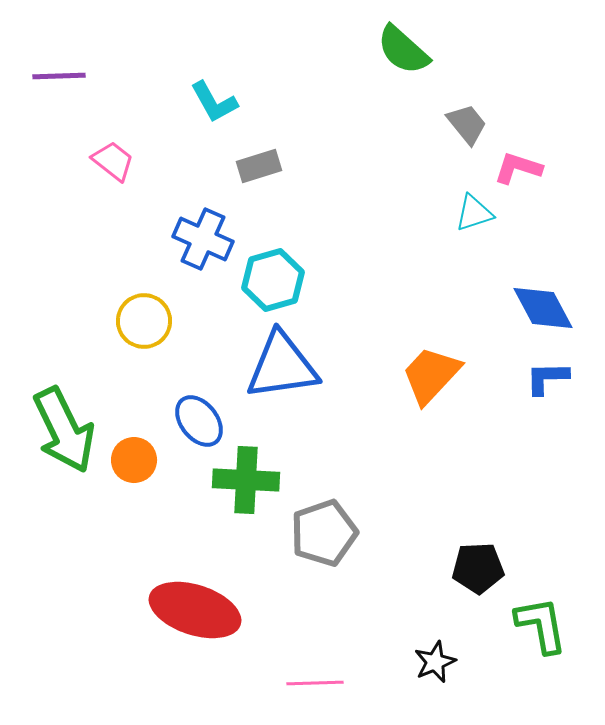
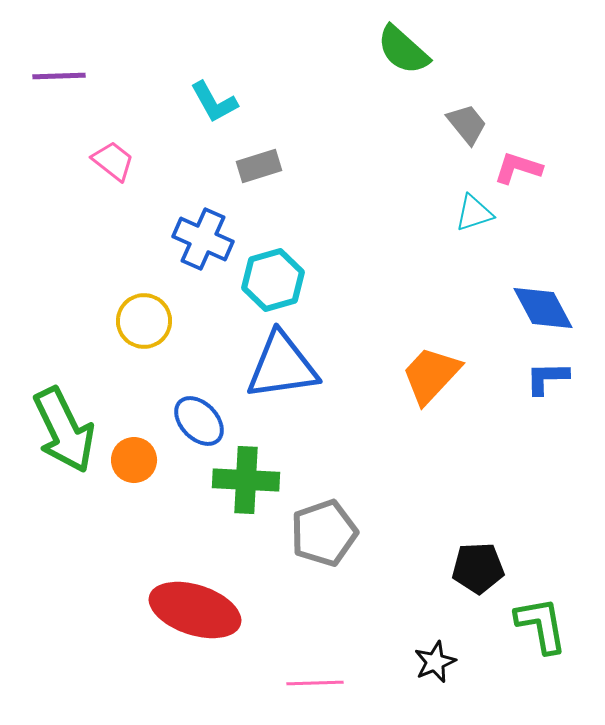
blue ellipse: rotated 6 degrees counterclockwise
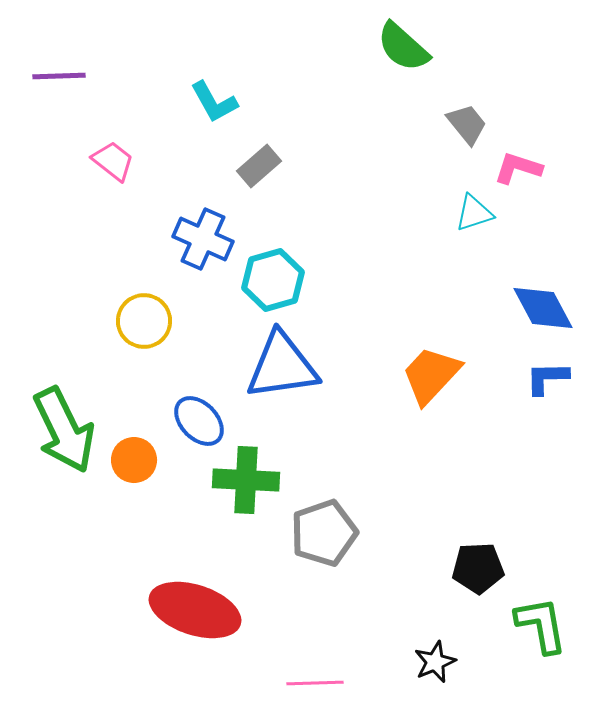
green semicircle: moved 3 px up
gray rectangle: rotated 24 degrees counterclockwise
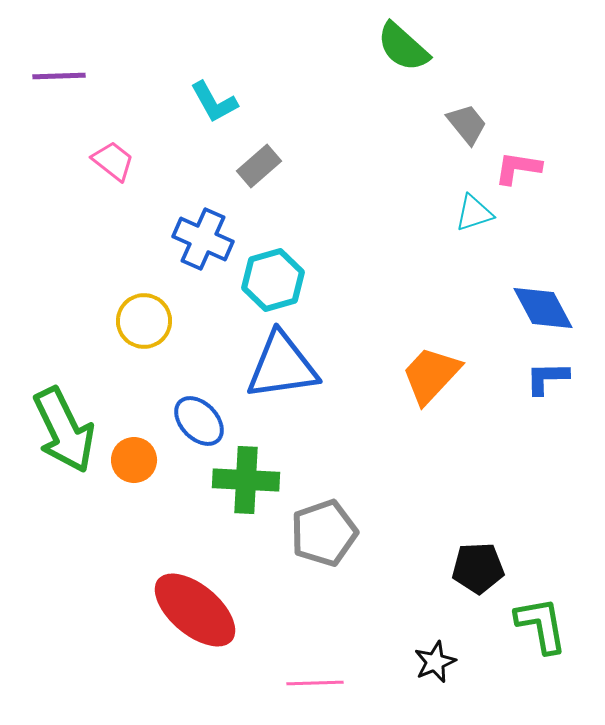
pink L-shape: rotated 9 degrees counterclockwise
red ellipse: rotated 22 degrees clockwise
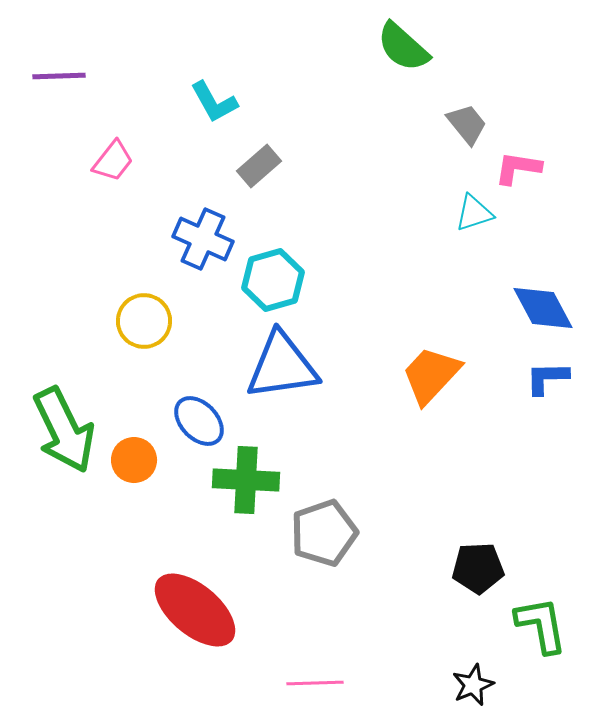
pink trapezoid: rotated 90 degrees clockwise
black star: moved 38 px right, 23 px down
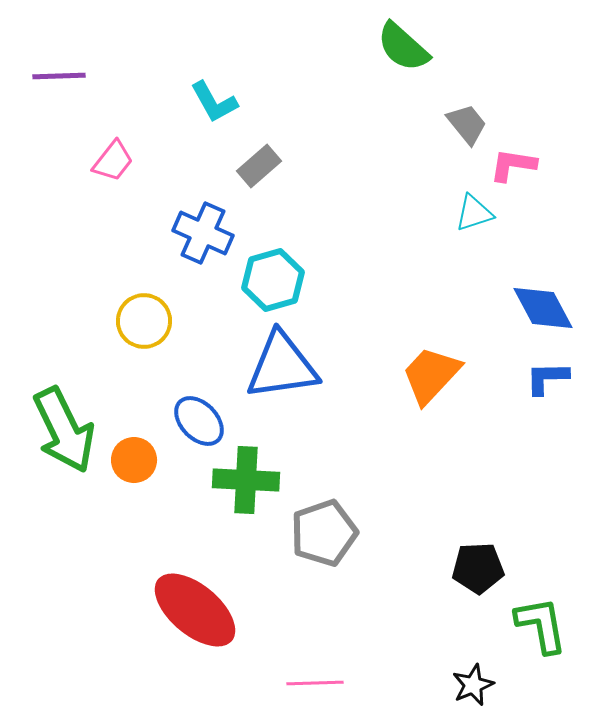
pink L-shape: moved 5 px left, 3 px up
blue cross: moved 6 px up
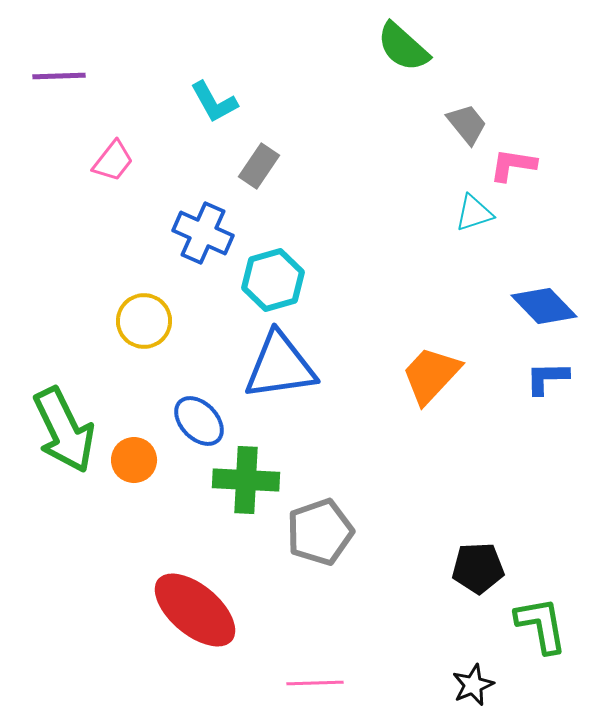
gray rectangle: rotated 15 degrees counterclockwise
blue diamond: moved 1 px right, 2 px up; rotated 16 degrees counterclockwise
blue triangle: moved 2 px left
gray pentagon: moved 4 px left, 1 px up
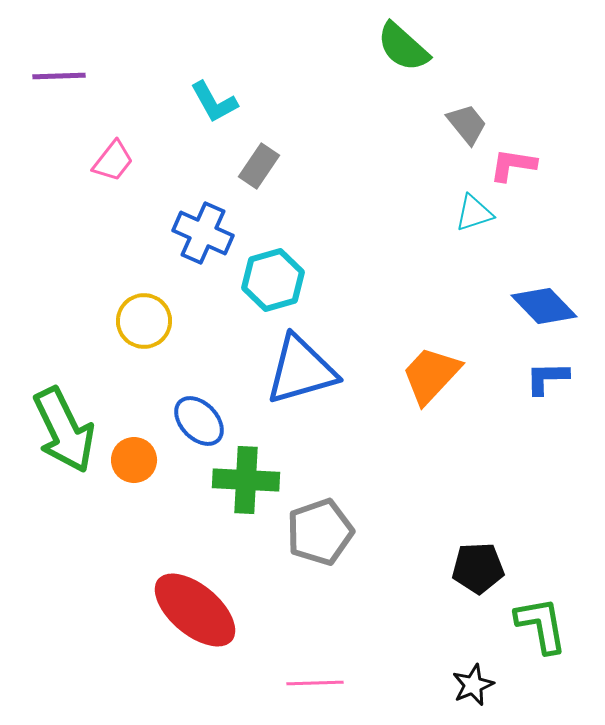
blue triangle: moved 21 px right, 4 px down; rotated 8 degrees counterclockwise
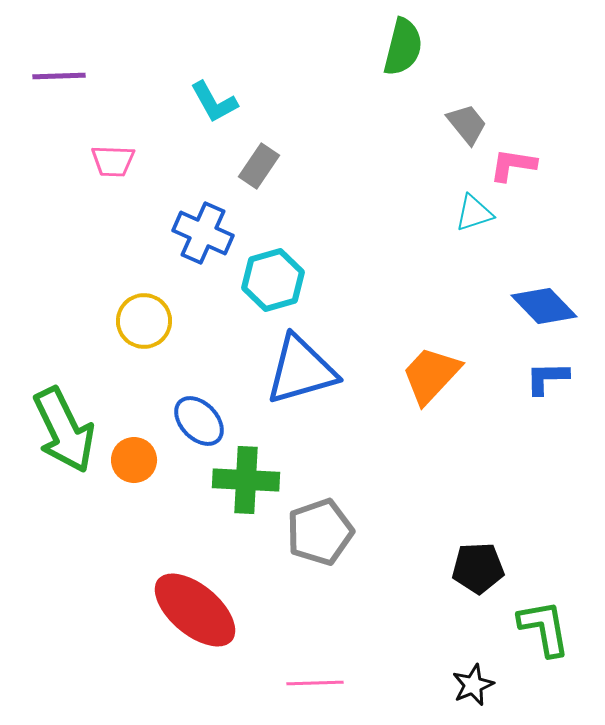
green semicircle: rotated 118 degrees counterclockwise
pink trapezoid: rotated 54 degrees clockwise
green L-shape: moved 3 px right, 3 px down
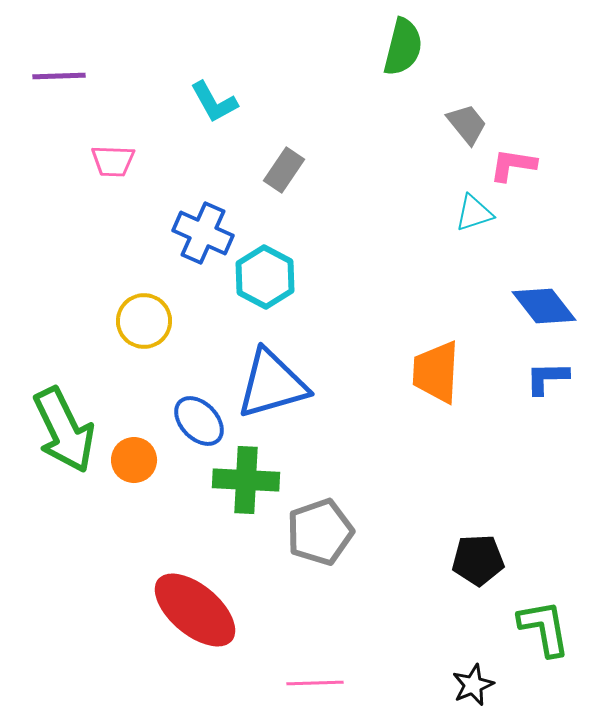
gray rectangle: moved 25 px right, 4 px down
cyan hexagon: moved 8 px left, 3 px up; rotated 16 degrees counterclockwise
blue diamond: rotated 6 degrees clockwise
blue triangle: moved 29 px left, 14 px down
orange trapezoid: moved 5 px right, 3 px up; rotated 40 degrees counterclockwise
black pentagon: moved 8 px up
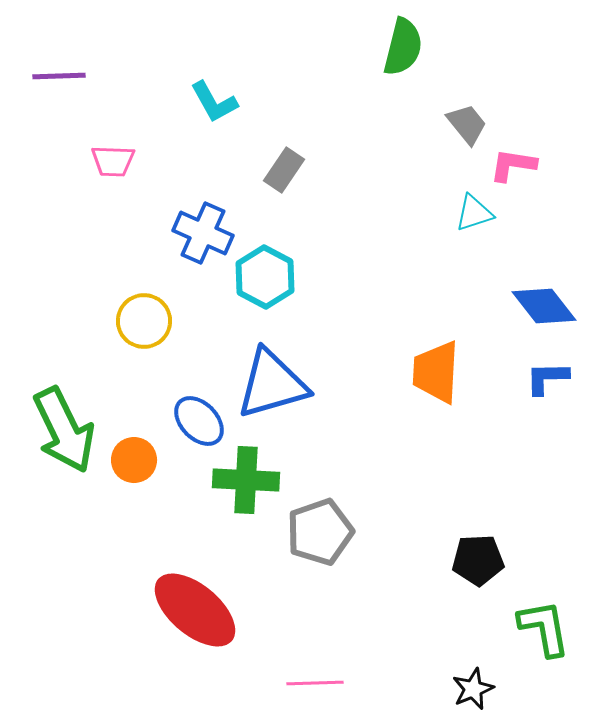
black star: moved 4 px down
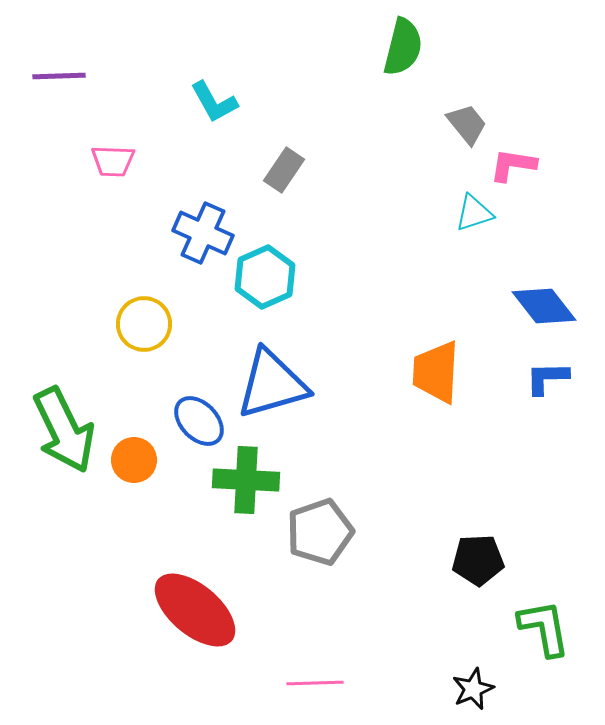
cyan hexagon: rotated 8 degrees clockwise
yellow circle: moved 3 px down
